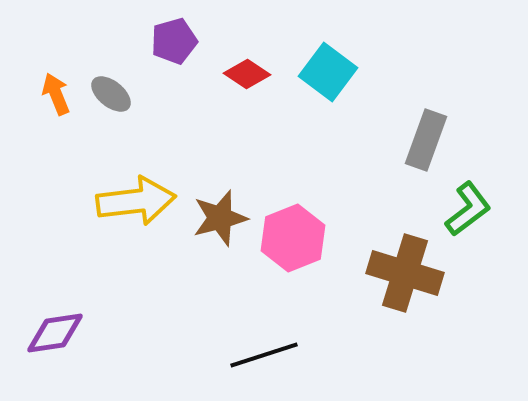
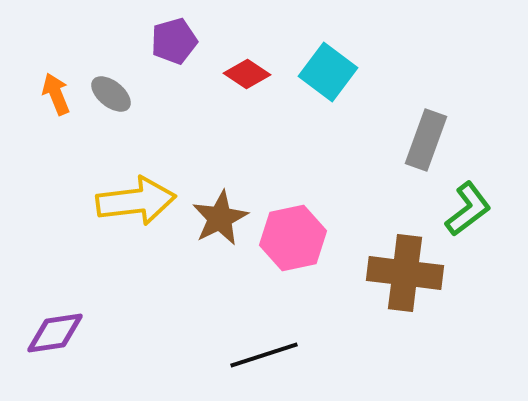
brown star: rotated 12 degrees counterclockwise
pink hexagon: rotated 10 degrees clockwise
brown cross: rotated 10 degrees counterclockwise
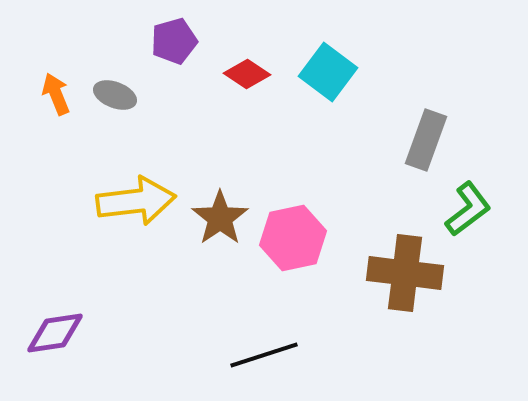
gray ellipse: moved 4 px right, 1 px down; rotated 18 degrees counterclockwise
brown star: rotated 8 degrees counterclockwise
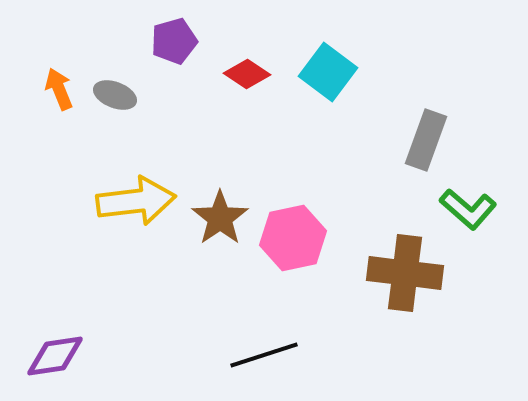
orange arrow: moved 3 px right, 5 px up
green L-shape: rotated 78 degrees clockwise
purple diamond: moved 23 px down
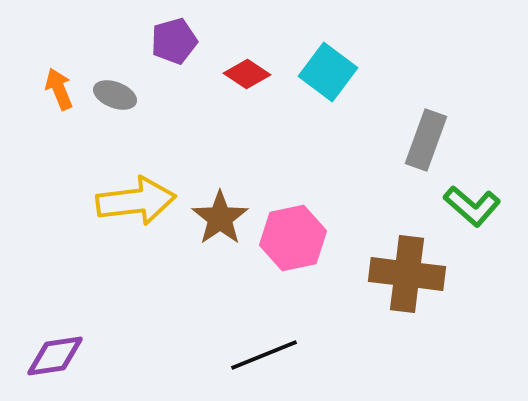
green L-shape: moved 4 px right, 3 px up
brown cross: moved 2 px right, 1 px down
black line: rotated 4 degrees counterclockwise
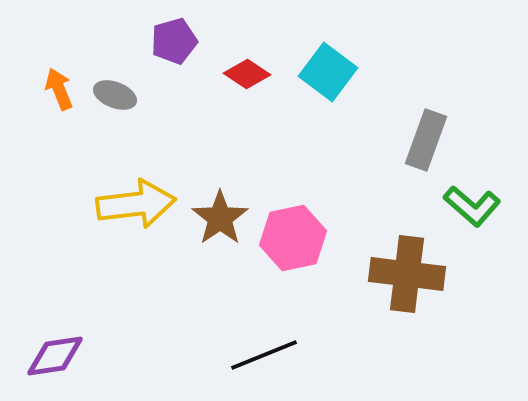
yellow arrow: moved 3 px down
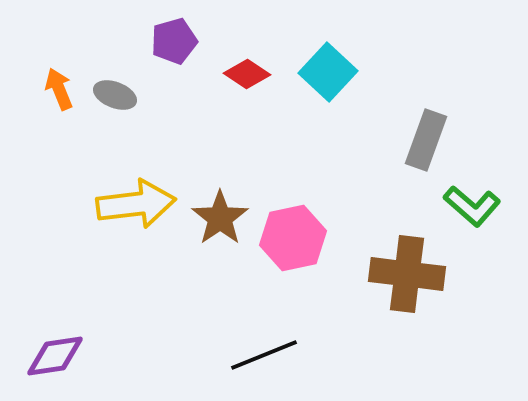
cyan square: rotated 6 degrees clockwise
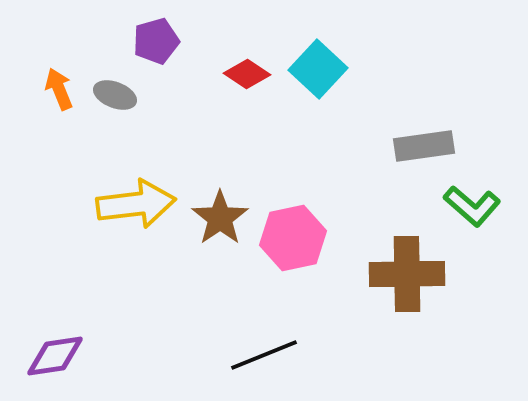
purple pentagon: moved 18 px left
cyan square: moved 10 px left, 3 px up
gray rectangle: moved 2 px left, 6 px down; rotated 62 degrees clockwise
brown cross: rotated 8 degrees counterclockwise
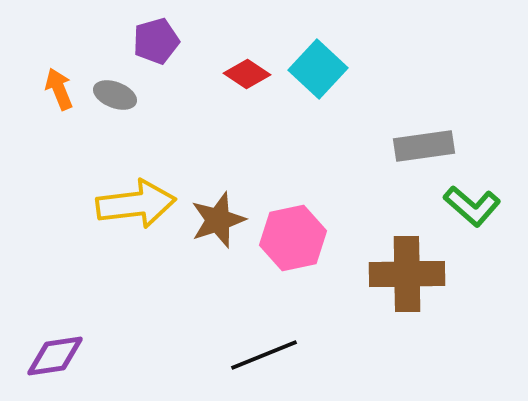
brown star: moved 2 px left, 2 px down; rotated 16 degrees clockwise
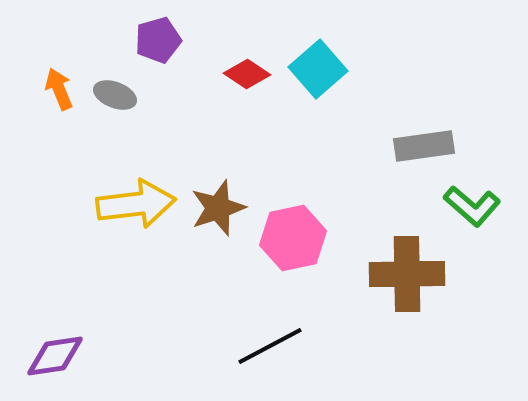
purple pentagon: moved 2 px right, 1 px up
cyan square: rotated 6 degrees clockwise
brown star: moved 12 px up
black line: moved 6 px right, 9 px up; rotated 6 degrees counterclockwise
